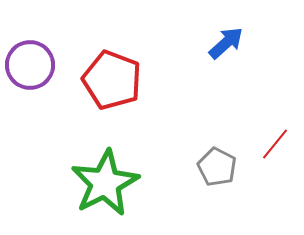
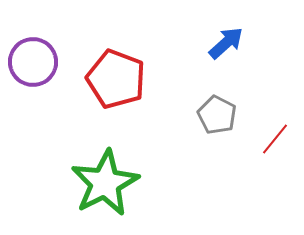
purple circle: moved 3 px right, 3 px up
red pentagon: moved 4 px right, 1 px up
red line: moved 5 px up
gray pentagon: moved 52 px up
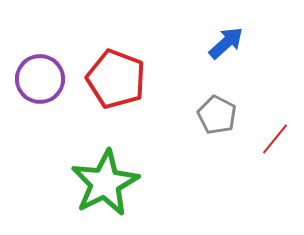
purple circle: moved 7 px right, 17 px down
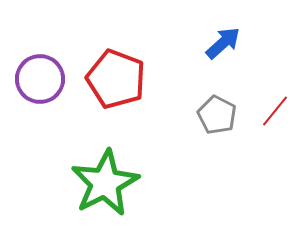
blue arrow: moved 3 px left
red line: moved 28 px up
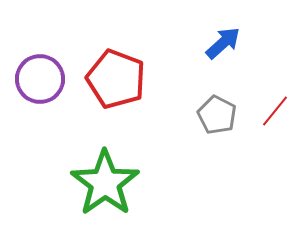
green star: rotated 8 degrees counterclockwise
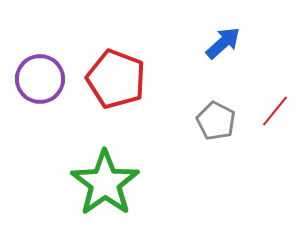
gray pentagon: moved 1 px left, 6 px down
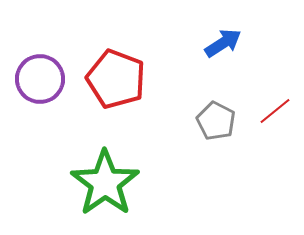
blue arrow: rotated 9 degrees clockwise
red line: rotated 12 degrees clockwise
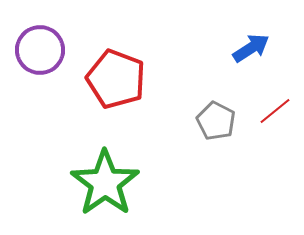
blue arrow: moved 28 px right, 5 px down
purple circle: moved 29 px up
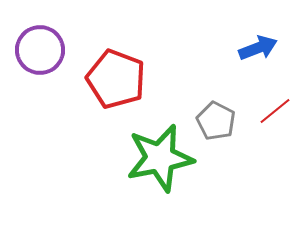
blue arrow: moved 7 px right; rotated 12 degrees clockwise
green star: moved 55 px right, 25 px up; rotated 24 degrees clockwise
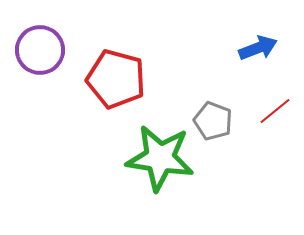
red pentagon: rotated 6 degrees counterclockwise
gray pentagon: moved 3 px left; rotated 6 degrees counterclockwise
green star: rotated 20 degrees clockwise
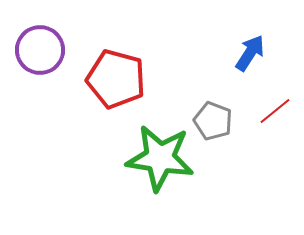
blue arrow: moved 8 px left, 5 px down; rotated 36 degrees counterclockwise
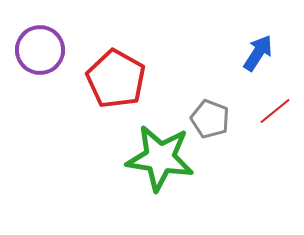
blue arrow: moved 8 px right
red pentagon: rotated 14 degrees clockwise
gray pentagon: moved 3 px left, 2 px up
